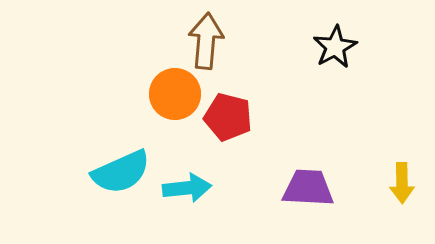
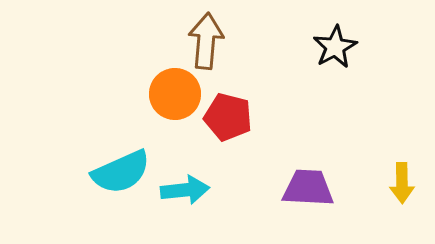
cyan arrow: moved 2 px left, 2 px down
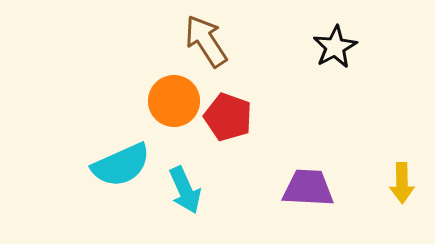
brown arrow: rotated 38 degrees counterclockwise
orange circle: moved 1 px left, 7 px down
red pentagon: rotated 6 degrees clockwise
cyan semicircle: moved 7 px up
cyan arrow: rotated 72 degrees clockwise
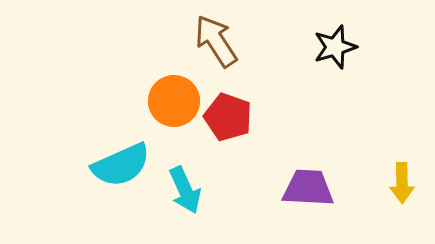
brown arrow: moved 10 px right
black star: rotated 12 degrees clockwise
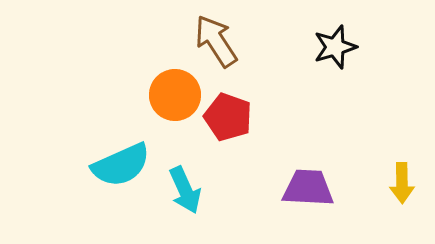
orange circle: moved 1 px right, 6 px up
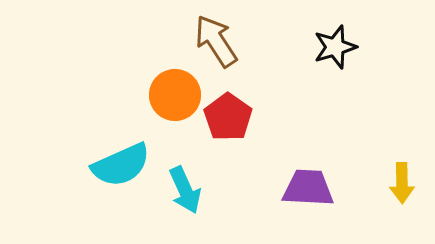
red pentagon: rotated 15 degrees clockwise
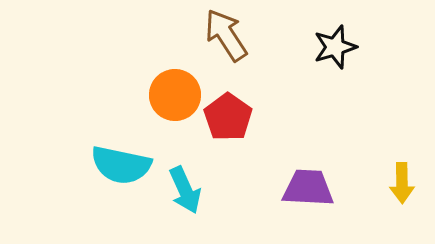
brown arrow: moved 10 px right, 6 px up
cyan semicircle: rotated 36 degrees clockwise
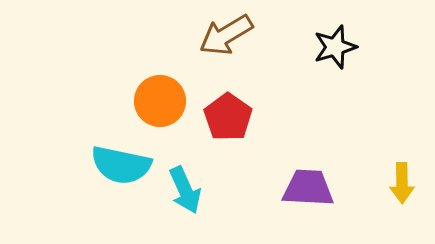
brown arrow: rotated 88 degrees counterclockwise
orange circle: moved 15 px left, 6 px down
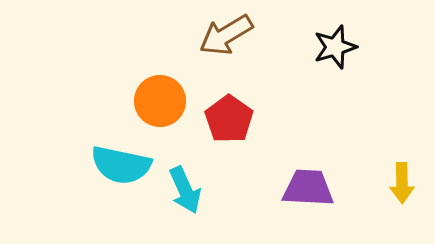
red pentagon: moved 1 px right, 2 px down
